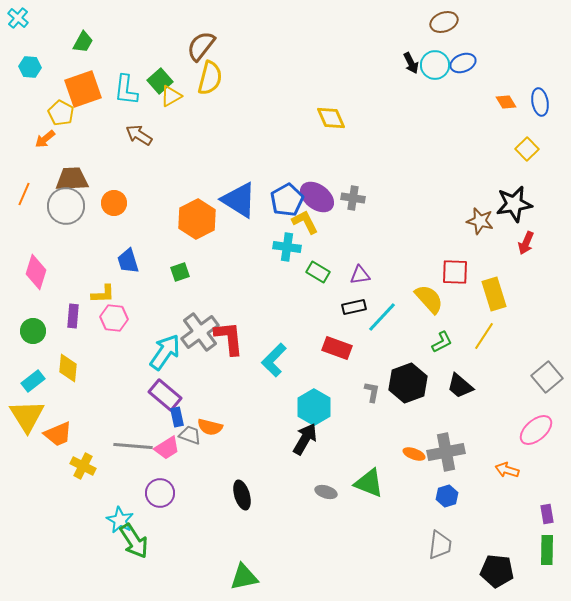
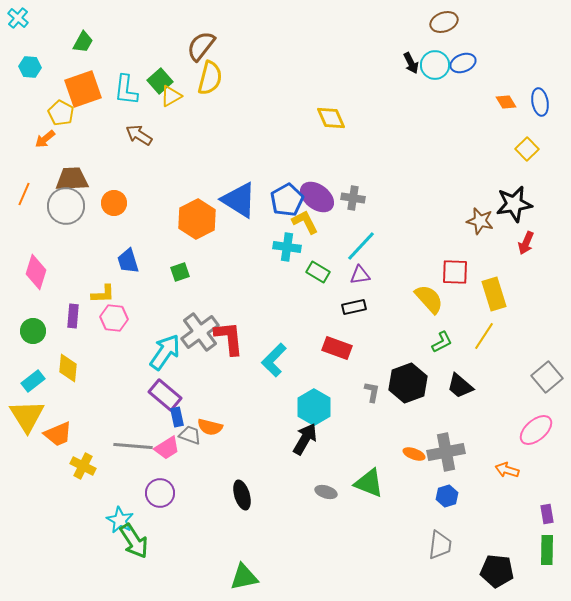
cyan line at (382, 317): moved 21 px left, 71 px up
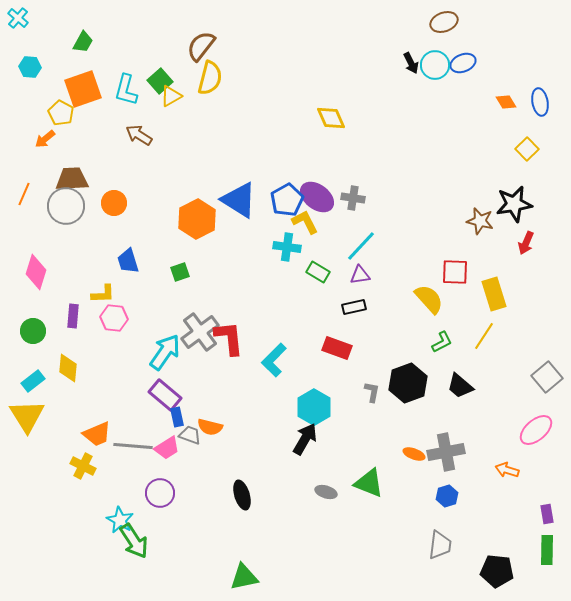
cyan L-shape at (126, 90): rotated 8 degrees clockwise
orange trapezoid at (58, 434): moved 39 px right
